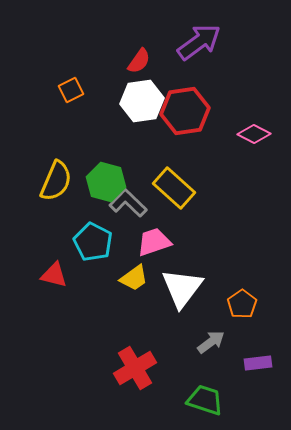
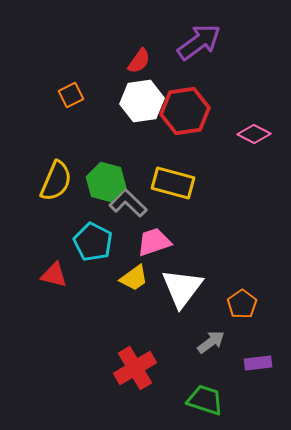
orange square: moved 5 px down
yellow rectangle: moved 1 px left, 5 px up; rotated 27 degrees counterclockwise
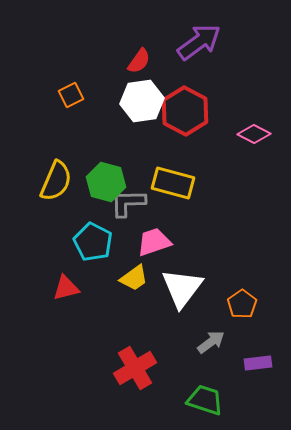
red hexagon: rotated 24 degrees counterclockwise
gray L-shape: rotated 45 degrees counterclockwise
red triangle: moved 12 px right, 13 px down; rotated 28 degrees counterclockwise
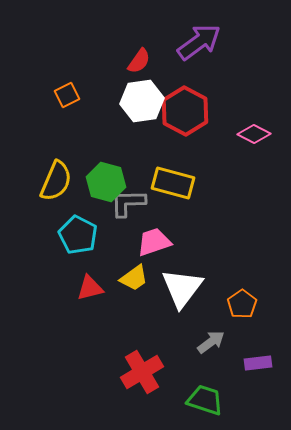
orange square: moved 4 px left
cyan pentagon: moved 15 px left, 7 px up
red triangle: moved 24 px right
red cross: moved 7 px right, 4 px down
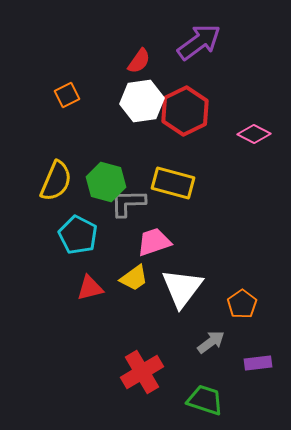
red hexagon: rotated 6 degrees clockwise
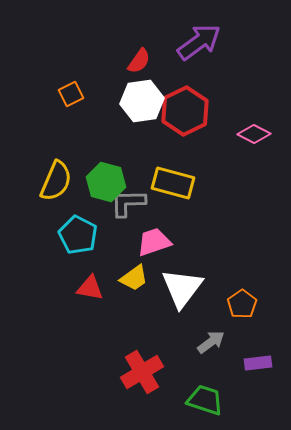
orange square: moved 4 px right, 1 px up
red triangle: rotated 24 degrees clockwise
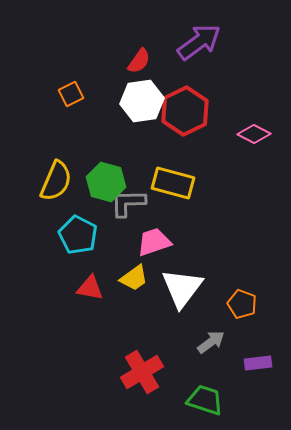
orange pentagon: rotated 16 degrees counterclockwise
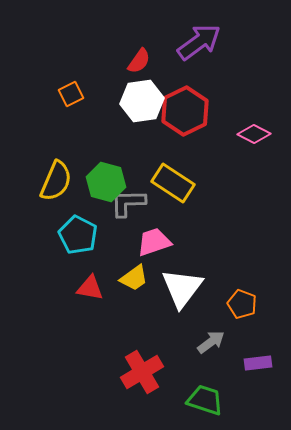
yellow rectangle: rotated 18 degrees clockwise
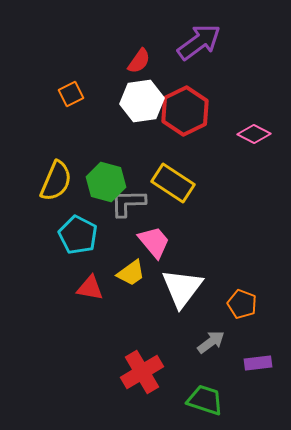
pink trapezoid: rotated 69 degrees clockwise
yellow trapezoid: moved 3 px left, 5 px up
